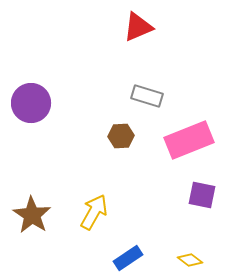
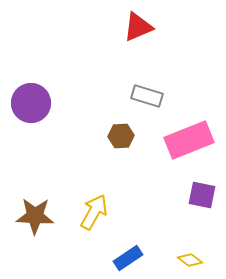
brown star: moved 3 px right, 1 px down; rotated 30 degrees counterclockwise
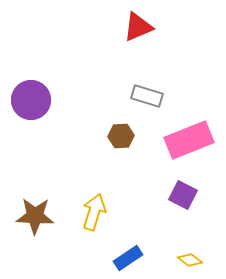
purple circle: moved 3 px up
purple square: moved 19 px left; rotated 16 degrees clockwise
yellow arrow: rotated 12 degrees counterclockwise
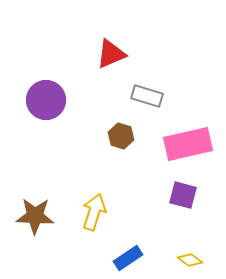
red triangle: moved 27 px left, 27 px down
purple circle: moved 15 px right
brown hexagon: rotated 20 degrees clockwise
pink rectangle: moved 1 px left, 4 px down; rotated 9 degrees clockwise
purple square: rotated 12 degrees counterclockwise
